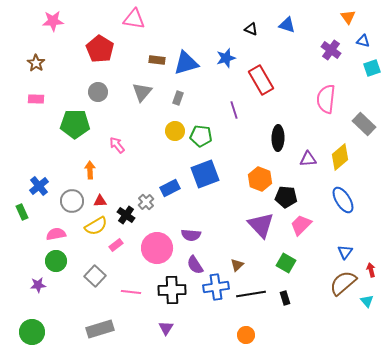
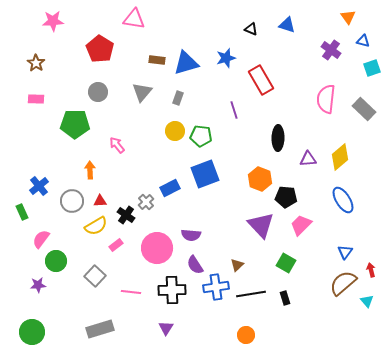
gray rectangle at (364, 124): moved 15 px up
pink semicircle at (56, 234): moved 15 px left, 5 px down; rotated 42 degrees counterclockwise
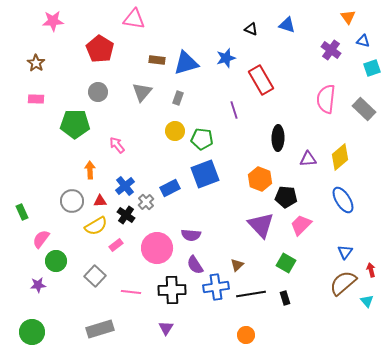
green pentagon at (201, 136): moved 1 px right, 3 px down
blue cross at (39, 186): moved 86 px right
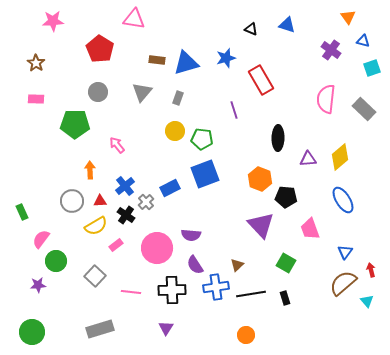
pink trapezoid at (301, 225): moved 9 px right, 4 px down; rotated 65 degrees counterclockwise
